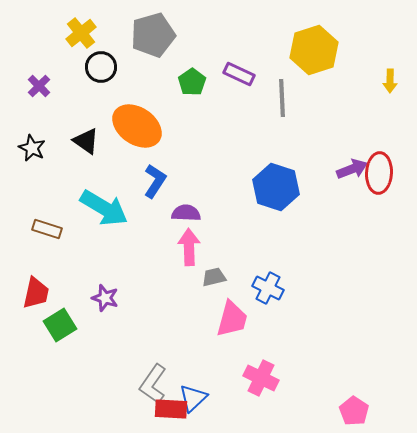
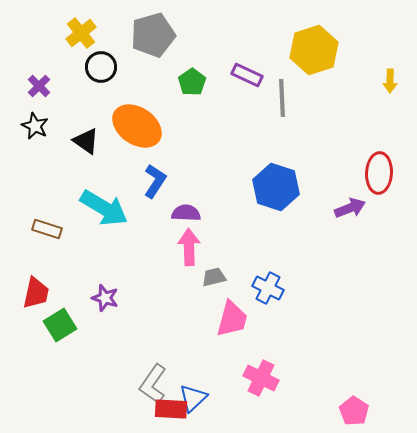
purple rectangle: moved 8 px right, 1 px down
black star: moved 3 px right, 22 px up
purple arrow: moved 2 px left, 39 px down
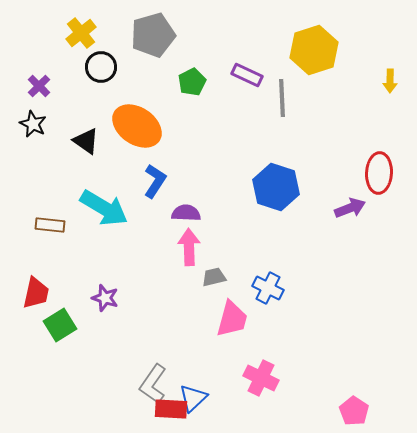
green pentagon: rotated 8 degrees clockwise
black star: moved 2 px left, 2 px up
brown rectangle: moved 3 px right, 4 px up; rotated 12 degrees counterclockwise
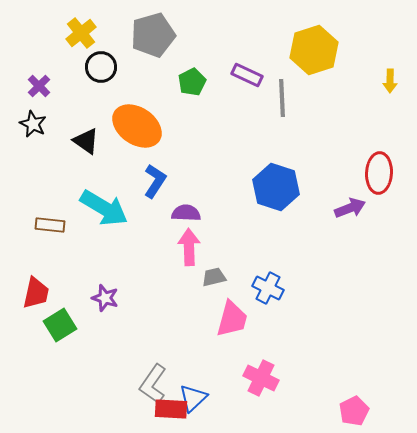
pink pentagon: rotated 12 degrees clockwise
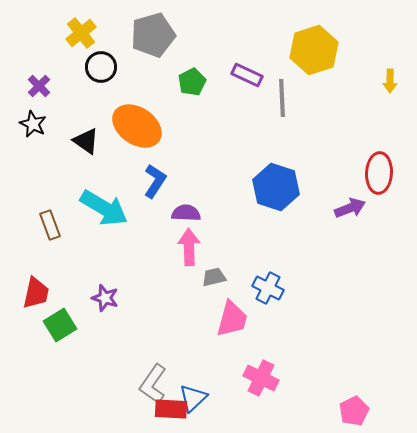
brown rectangle: rotated 64 degrees clockwise
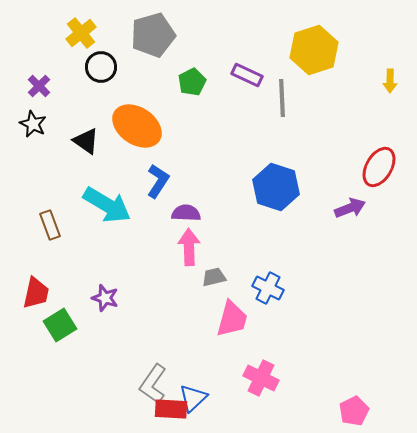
red ellipse: moved 6 px up; rotated 27 degrees clockwise
blue L-shape: moved 3 px right
cyan arrow: moved 3 px right, 3 px up
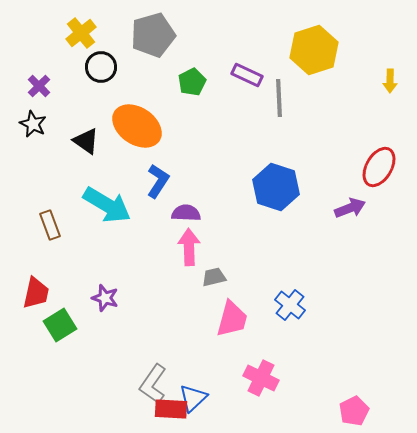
gray line: moved 3 px left
blue cross: moved 22 px right, 17 px down; rotated 12 degrees clockwise
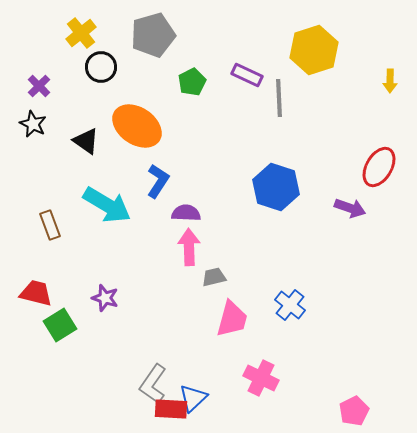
purple arrow: rotated 40 degrees clockwise
red trapezoid: rotated 88 degrees counterclockwise
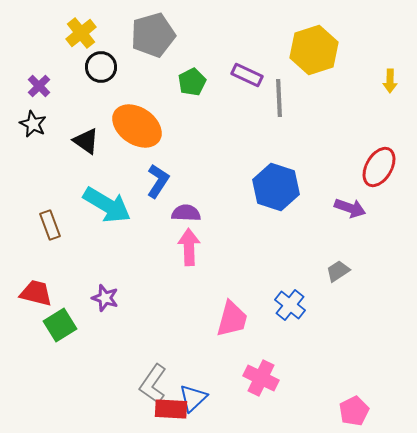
gray trapezoid: moved 124 px right, 6 px up; rotated 20 degrees counterclockwise
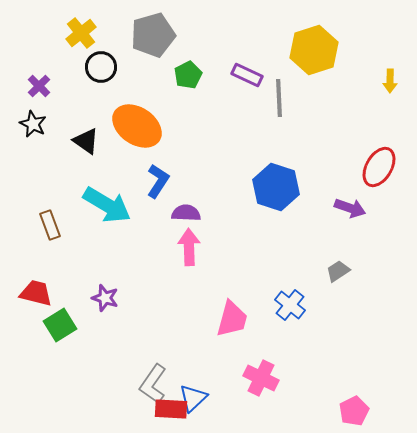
green pentagon: moved 4 px left, 7 px up
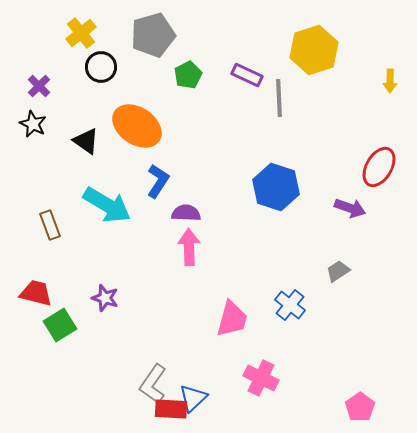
pink pentagon: moved 6 px right, 4 px up; rotated 8 degrees counterclockwise
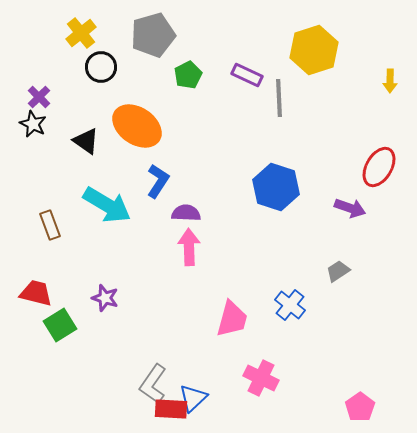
purple cross: moved 11 px down
